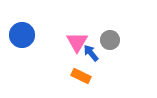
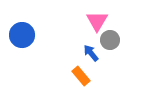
pink triangle: moved 20 px right, 21 px up
orange rectangle: rotated 24 degrees clockwise
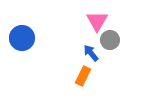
blue circle: moved 3 px down
orange rectangle: moved 2 px right; rotated 66 degrees clockwise
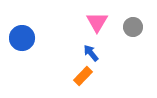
pink triangle: moved 1 px down
gray circle: moved 23 px right, 13 px up
orange rectangle: rotated 18 degrees clockwise
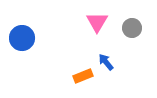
gray circle: moved 1 px left, 1 px down
blue arrow: moved 15 px right, 9 px down
orange rectangle: rotated 24 degrees clockwise
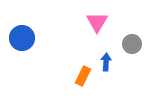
gray circle: moved 16 px down
blue arrow: rotated 42 degrees clockwise
orange rectangle: rotated 42 degrees counterclockwise
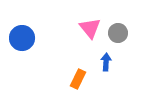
pink triangle: moved 7 px left, 6 px down; rotated 10 degrees counterclockwise
gray circle: moved 14 px left, 11 px up
orange rectangle: moved 5 px left, 3 px down
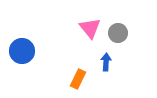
blue circle: moved 13 px down
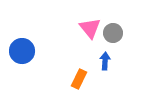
gray circle: moved 5 px left
blue arrow: moved 1 px left, 1 px up
orange rectangle: moved 1 px right
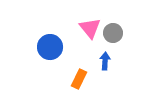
blue circle: moved 28 px right, 4 px up
